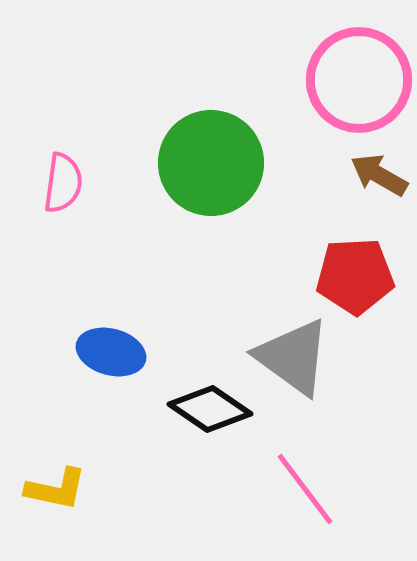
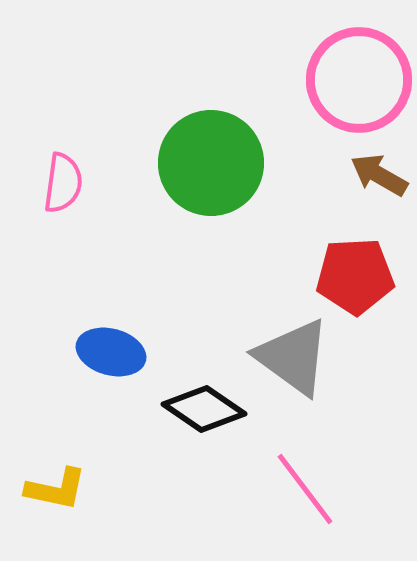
black diamond: moved 6 px left
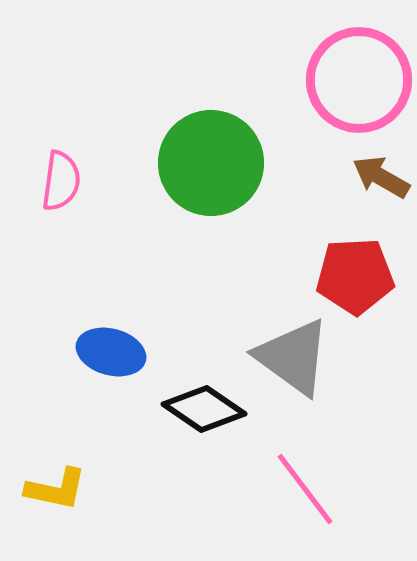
brown arrow: moved 2 px right, 2 px down
pink semicircle: moved 2 px left, 2 px up
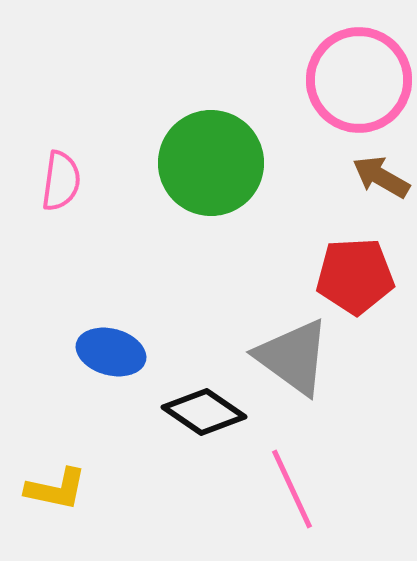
black diamond: moved 3 px down
pink line: moved 13 px left; rotated 12 degrees clockwise
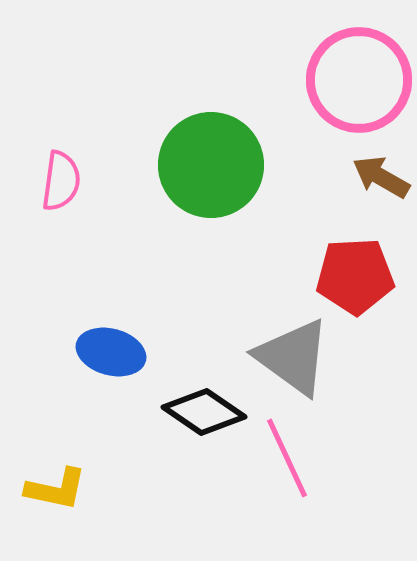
green circle: moved 2 px down
pink line: moved 5 px left, 31 px up
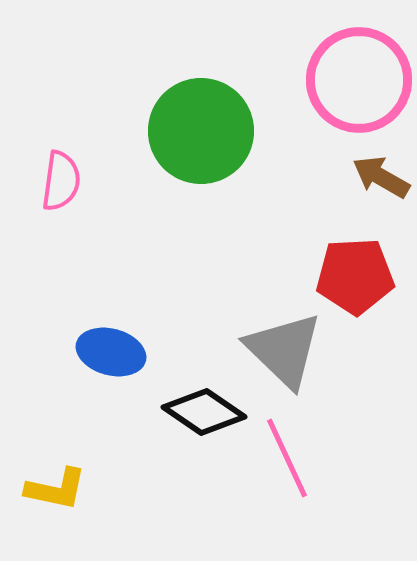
green circle: moved 10 px left, 34 px up
gray triangle: moved 9 px left, 7 px up; rotated 8 degrees clockwise
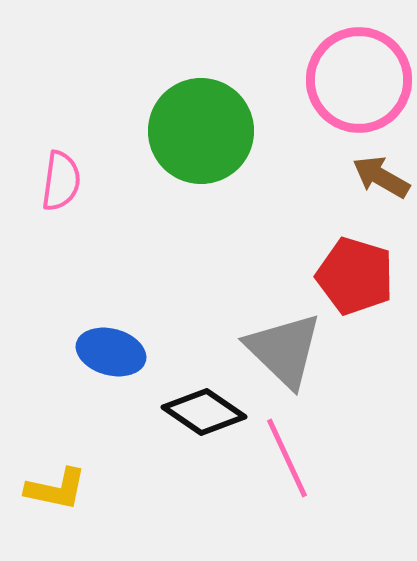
red pentagon: rotated 20 degrees clockwise
